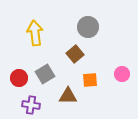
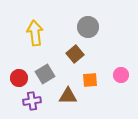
pink circle: moved 1 px left, 1 px down
purple cross: moved 1 px right, 4 px up; rotated 18 degrees counterclockwise
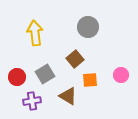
brown square: moved 5 px down
red circle: moved 2 px left, 1 px up
brown triangle: rotated 30 degrees clockwise
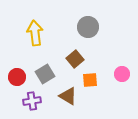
pink circle: moved 1 px right, 1 px up
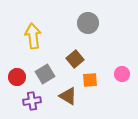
gray circle: moved 4 px up
yellow arrow: moved 2 px left, 3 px down
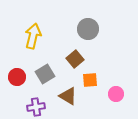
gray circle: moved 6 px down
yellow arrow: rotated 20 degrees clockwise
pink circle: moved 6 px left, 20 px down
purple cross: moved 4 px right, 6 px down
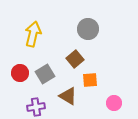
yellow arrow: moved 2 px up
red circle: moved 3 px right, 4 px up
pink circle: moved 2 px left, 9 px down
